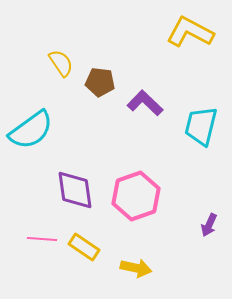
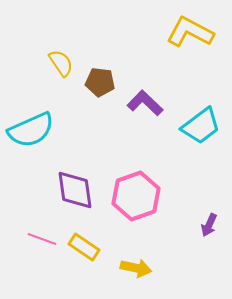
cyan trapezoid: rotated 141 degrees counterclockwise
cyan semicircle: rotated 12 degrees clockwise
pink line: rotated 16 degrees clockwise
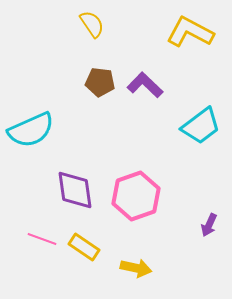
yellow semicircle: moved 31 px right, 39 px up
purple L-shape: moved 18 px up
